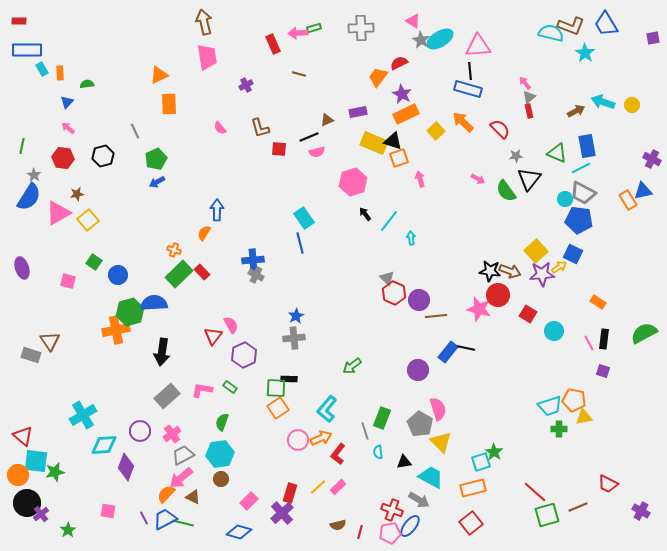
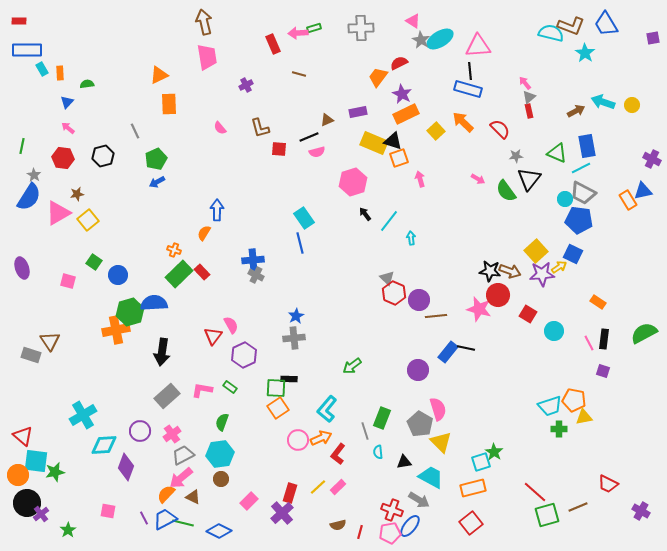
blue diamond at (239, 532): moved 20 px left, 1 px up; rotated 10 degrees clockwise
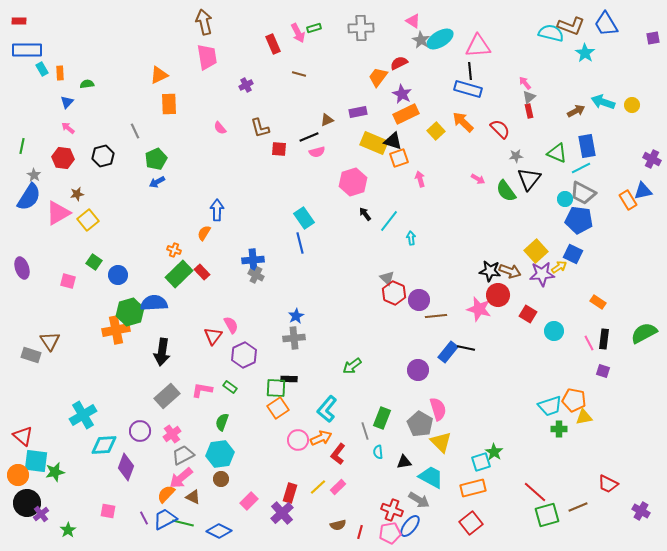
pink arrow at (298, 33): rotated 114 degrees counterclockwise
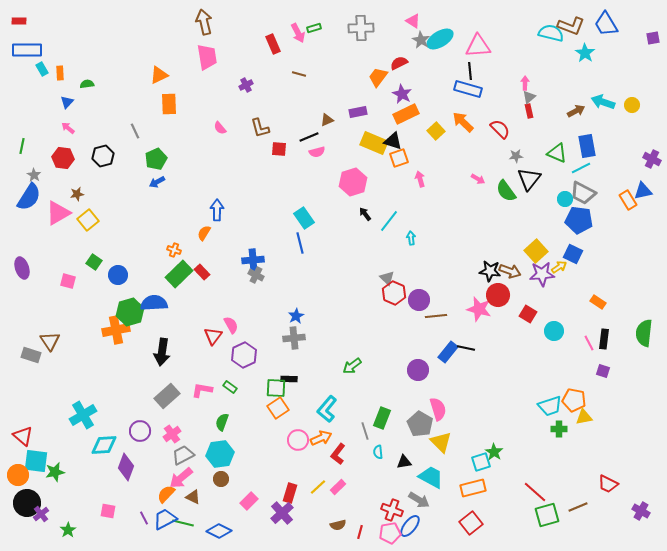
pink arrow at (525, 83): rotated 40 degrees clockwise
green semicircle at (644, 333): rotated 56 degrees counterclockwise
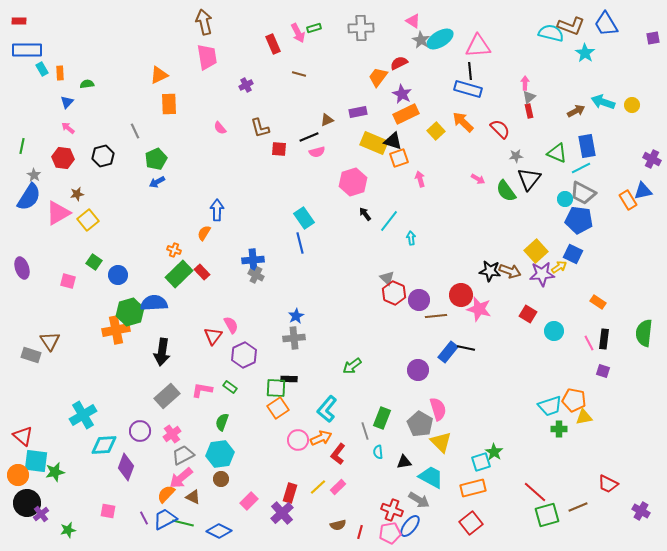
red circle at (498, 295): moved 37 px left
green star at (68, 530): rotated 21 degrees clockwise
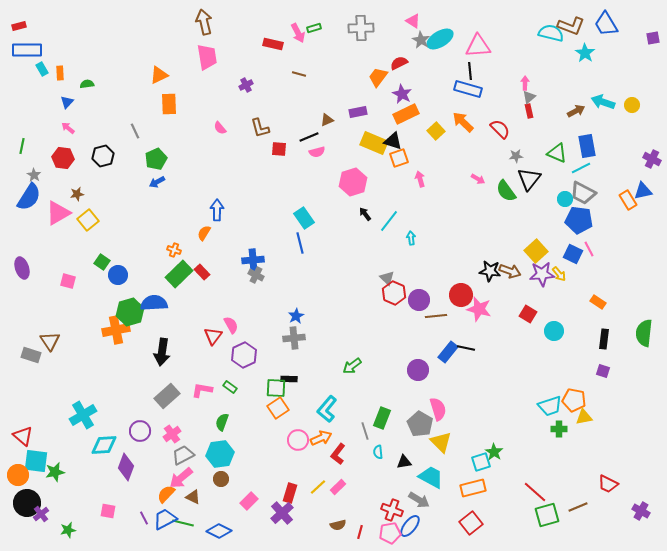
red rectangle at (19, 21): moved 5 px down; rotated 16 degrees counterclockwise
red rectangle at (273, 44): rotated 54 degrees counterclockwise
green square at (94, 262): moved 8 px right
yellow arrow at (559, 267): moved 7 px down; rotated 84 degrees clockwise
pink line at (589, 343): moved 94 px up
